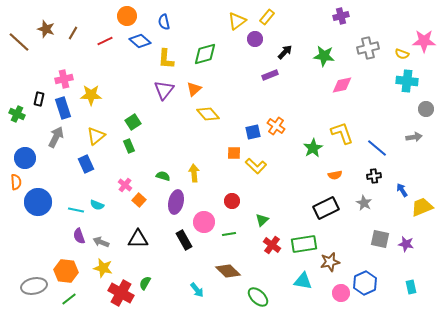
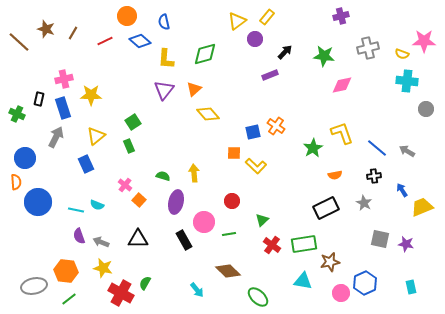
gray arrow at (414, 137): moved 7 px left, 14 px down; rotated 140 degrees counterclockwise
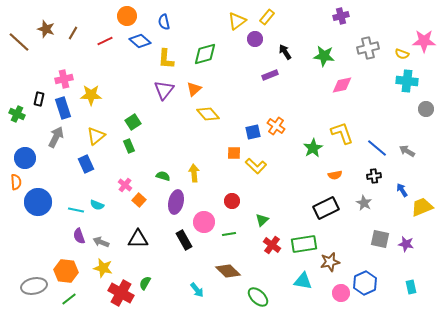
black arrow at (285, 52): rotated 77 degrees counterclockwise
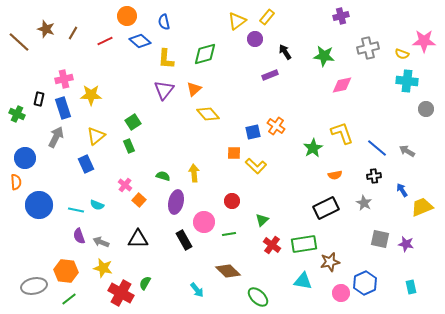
blue circle at (38, 202): moved 1 px right, 3 px down
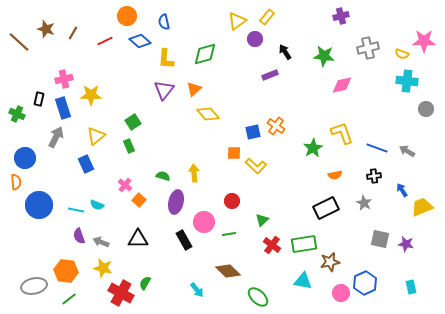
blue line at (377, 148): rotated 20 degrees counterclockwise
